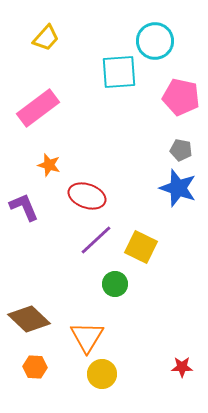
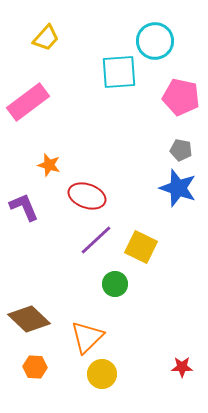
pink rectangle: moved 10 px left, 6 px up
orange triangle: rotated 15 degrees clockwise
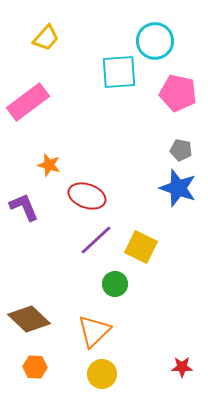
pink pentagon: moved 3 px left, 4 px up
orange triangle: moved 7 px right, 6 px up
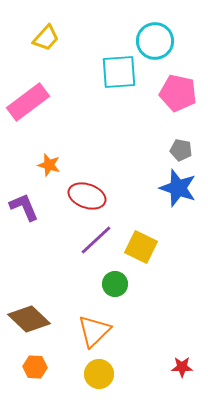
yellow circle: moved 3 px left
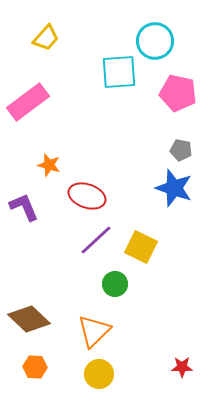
blue star: moved 4 px left
